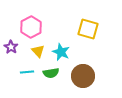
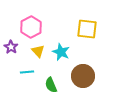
yellow square: moved 1 px left; rotated 10 degrees counterclockwise
green semicircle: moved 12 px down; rotated 77 degrees clockwise
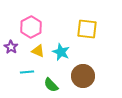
yellow triangle: rotated 24 degrees counterclockwise
green semicircle: rotated 21 degrees counterclockwise
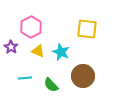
cyan line: moved 2 px left, 6 px down
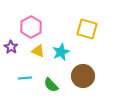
yellow square: rotated 10 degrees clockwise
cyan star: rotated 24 degrees clockwise
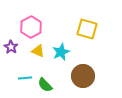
green semicircle: moved 6 px left
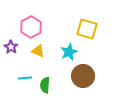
cyan star: moved 8 px right
green semicircle: rotated 49 degrees clockwise
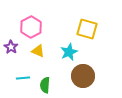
cyan line: moved 2 px left
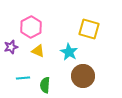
yellow square: moved 2 px right
purple star: rotated 24 degrees clockwise
cyan star: rotated 18 degrees counterclockwise
